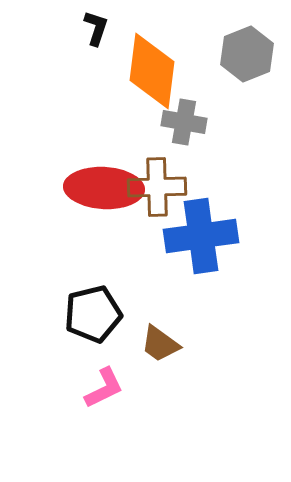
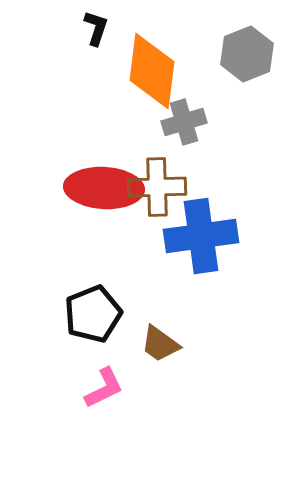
gray cross: rotated 27 degrees counterclockwise
black pentagon: rotated 8 degrees counterclockwise
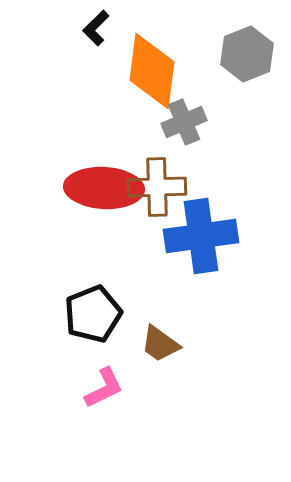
black L-shape: rotated 153 degrees counterclockwise
gray cross: rotated 6 degrees counterclockwise
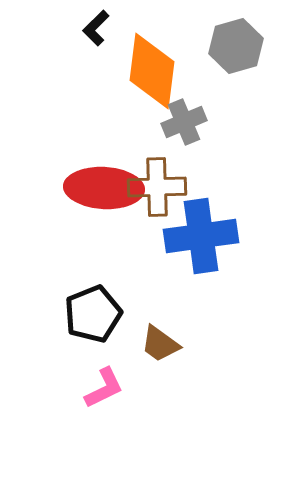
gray hexagon: moved 11 px left, 8 px up; rotated 6 degrees clockwise
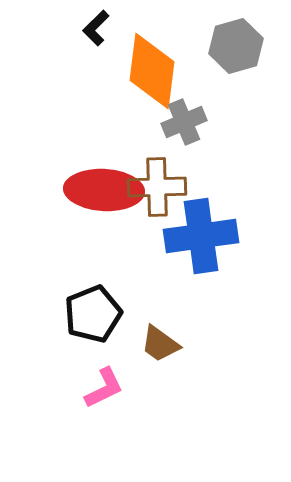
red ellipse: moved 2 px down
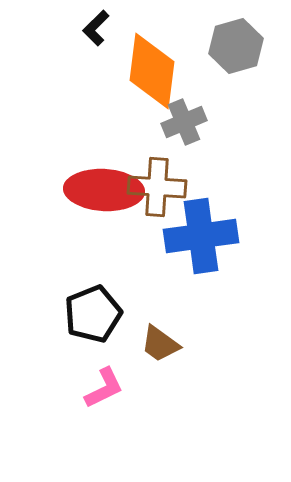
brown cross: rotated 6 degrees clockwise
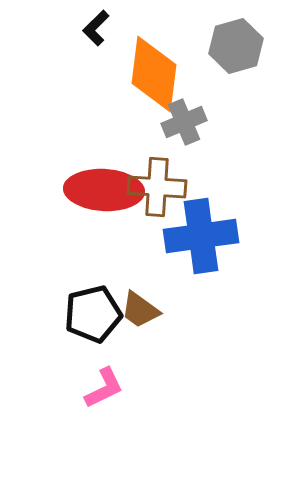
orange diamond: moved 2 px right, 3 px down
black pentagon: rotated 8 degrees clockwise
brown trapezoid: moved 20 px left, 34 px up
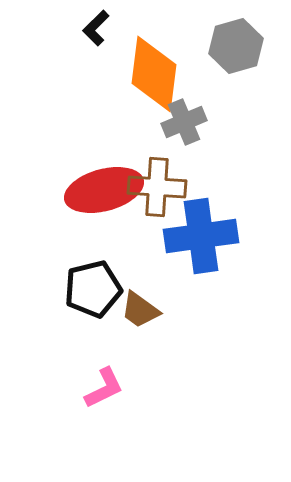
red ellipse: rotated 18 degrees counterclockwise
black pentagon: moved 25 px up
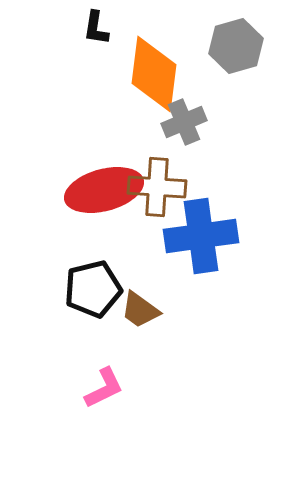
black L-shape: rotated 36 degrees counterclockwise
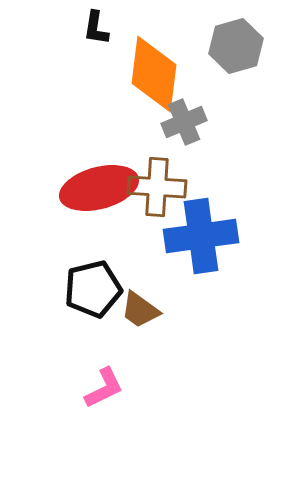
red ellipse: moved 5 px left, 2 px up
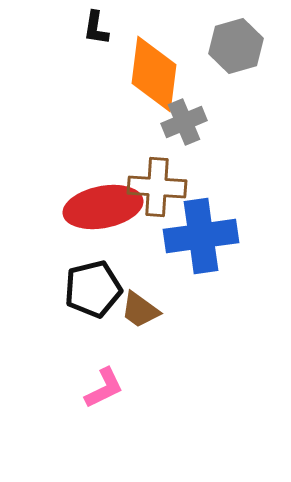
red ellipse: moved 4 px right, 19 px down; rotated 4 degrees clockwise
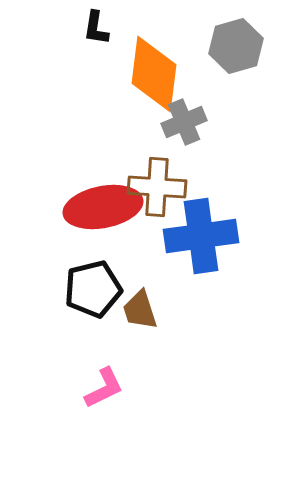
brown trapezoid: rotated 36 degrees clockwise
